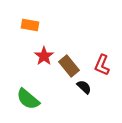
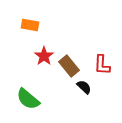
red L-shape: rotated 20 degrees counterclockwise
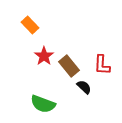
orange rectangle: rotated 36 degrees clockwise
green semicircle: moved 15 px right, 5 px down; rotated 20 degrees counterclockwise
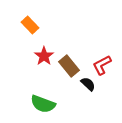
red L-shape: rotated 60 degrees clockwise
black semicircle: moved 4 px right, 3 px up
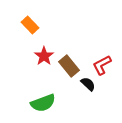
green semicircle: moved 1 px up; rotated 40 degrees counterclockwise
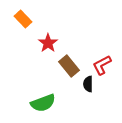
orange rectangle: moved 7 px left, 6 px up
red star: moved 4 px right, 13 px up
black semicircle: rotated 133 degrees counterclockwise
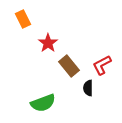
orange rectangle: rotated 18 degrees clockwise
black semicircle: moved 4 px down
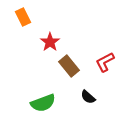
orange rectangle: moved 2 px up
red star: moved 2 px right, 1 px up
red L-shape: moved 3 px right, 3 px up
black semicircle: moved 9 px down; rotated 49 degrees counterclockwise
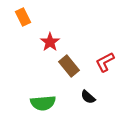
green semicircle: rotated 15 degrees clockwise
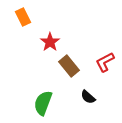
green semicircle: rotated 115 degrees clockwise
